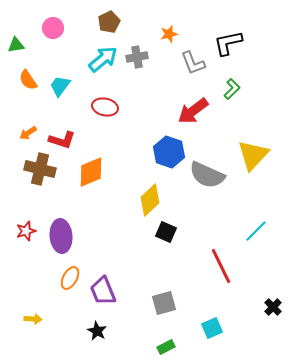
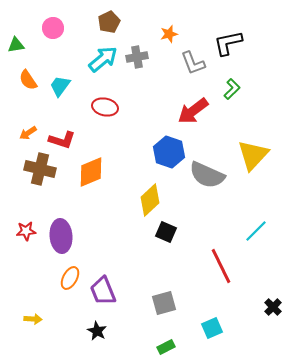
red star: rotated 12 degrees clockwise
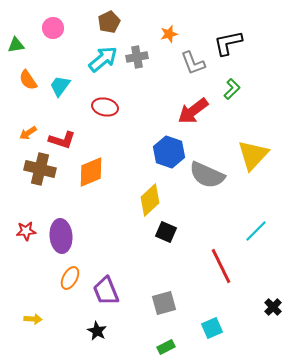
purple trapezoid: moved 3 px right
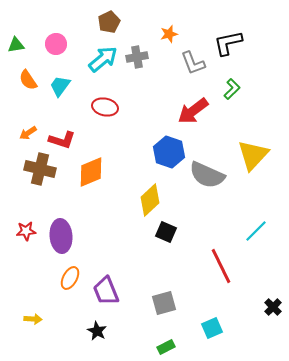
pink circle: moved 3 px right, 16 px down
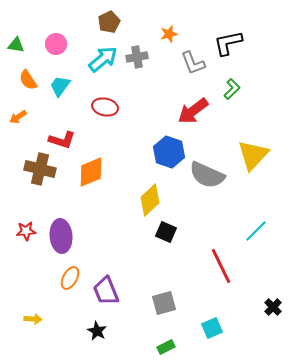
green triangle: rotated 18 degrees clockwise
orange arrow: moved 10 px left, 16 px up
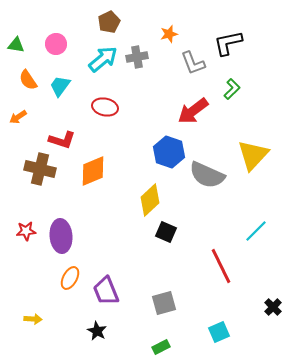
orange diamond: moved 2 px right, 1 px up
cyan square: moved 7 px right, 4 px down
green rectangle: moved 5 px left
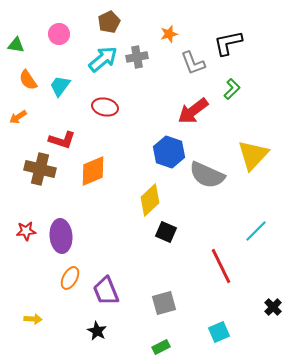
pink circle: moved 3 px right, 10 px up
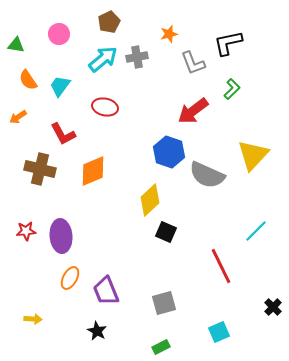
red L-shape: moved 1 px right, 6 px up; rotated 44 degrees clockwise
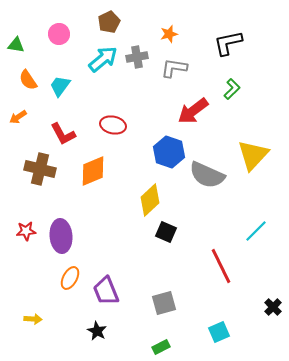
gray L-shape: moved 19 px left, 5 px down; rotated 120 degrees clockwise
red ellipse: moved 8 px right, 18 px down
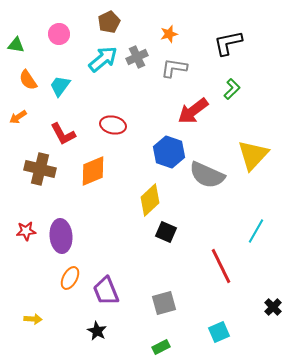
gray cross: rotated 15 degrees counterclockwise
cyan line: rotated 15 degrees counterclockwise
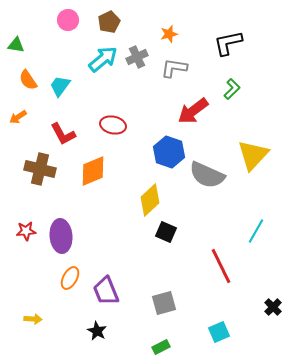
pink circle: moved 9 px right, 14 px up
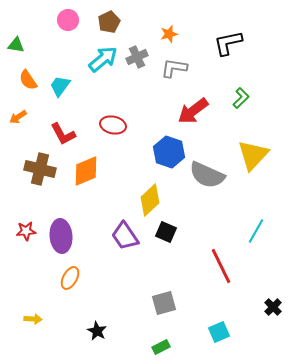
green L-shape: moved 9 px right, 9 px down
orange diamond: moved 7 px left
purple trapezoid: moved 19 px right, 55 px up; rotated 12 degrees counterclockwise
